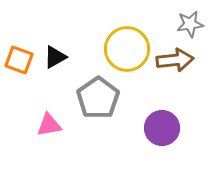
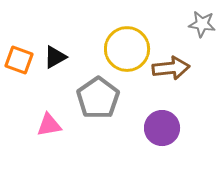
gray star: moved 12 px right; rotated 16 degrees clockwise
brown arrow: moved 4 px left, 8 px down
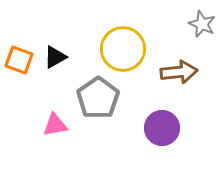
gray star: rotated 16 degrees clockwise
yellow circle: moved 4 px left
brown arrow: moved 8 px right, 4 px down
pink triangle: moved 6 px right
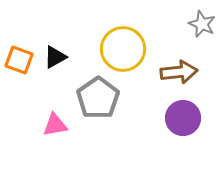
purple circle: moved 21 px right, 10 px up
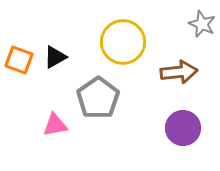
yellow circle: moved 7 px up
purple circle: moved 10 px down
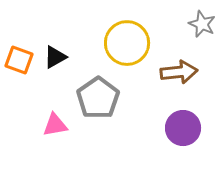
yellow circle: moved 4 px right, 1 px down
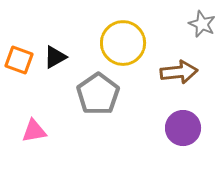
yellow circle: moved 4 px left
gray pentagon: moved 4 px up
pink triangle: moved 21 px left, 6 px down
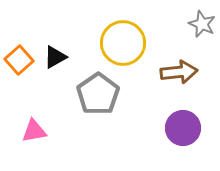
orange square: rotated 28 degrees clockwise
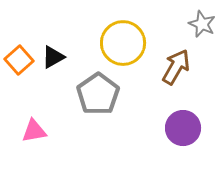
black triangle: moved 2 px left
brown arrow: moved 3 px left, 5 px up; rotated 54 degrees counterclockwise
